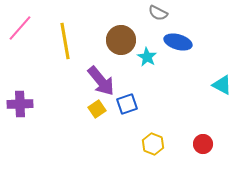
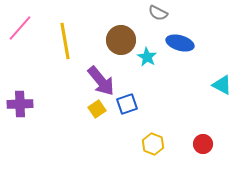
blue ellipse: moved 2 px right, 1 px down
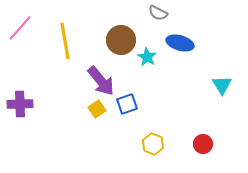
cyan triangle: rotated 30 degrees clockwise
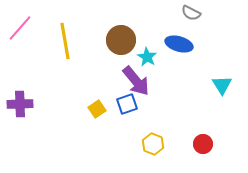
gray semicircle: moved 33 px right
blue ellipse: moved 1 px left, 1 px down
purple arrow: moved 35 px right
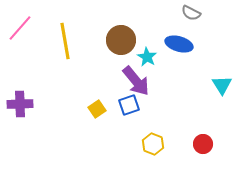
blue square: moved 2 px right, 1 px down
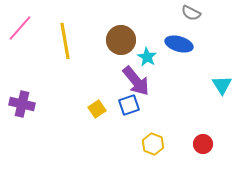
purple cross: moved 2 px right; rotated 15 degrees clockwise
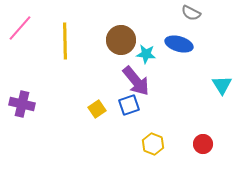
yellow line: rotated 9 degrees clockwise
cyan star: moved 1 px left, 3 px up; rotated 24 degrees counterclockwise
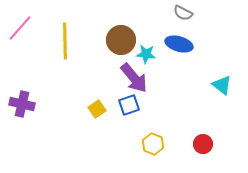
gray semicircle: moved 8 px left
purple arrow: moved 2 px left, 3 px up
cyan triangle: rotated 20 degrees counterclockwise
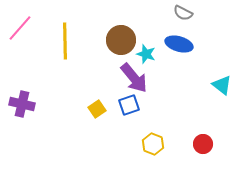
cyan star: rotated 12 degrees clockwise
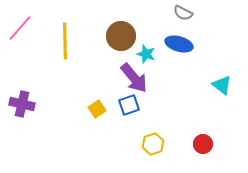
brown circle: moved 4 px up
yellow hexagon: rotated 20 degrees clockwise
